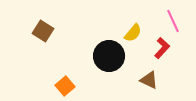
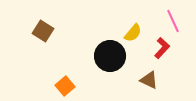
black circle: moved 1 px right
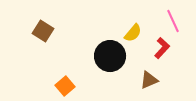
brown triangle: rotated 48 degrees counterclockwise
